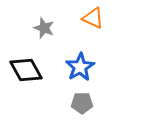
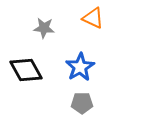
gray star: rotated 15 degrees counterclockwise
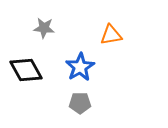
orange triangle: moved 18 px right, 17 px down; rotated 35 degrees counterclockwise
gray pentagon: moved 2 px left
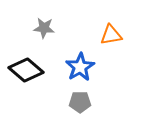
black diamond: rotated 20 degrees counterclockwise
gray pentagon: moved 1 px up
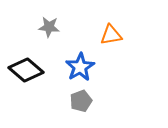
gray star: moved 5 px right, 1 px up
gray pentagon: moved 1 px right, 1 px up; rotated 20 degrees counterclockwise
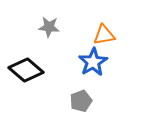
orange triangle: moved 7 px left
blue star: moved 13 px right, 5 px up
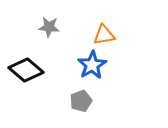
blue star: moved 1 px left, 3 px down
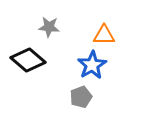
orange triangle: rotated 10 degrees clockwise
black diamond: moved 2 px right, 10 px up
gray pentagon: moved 4 px up
